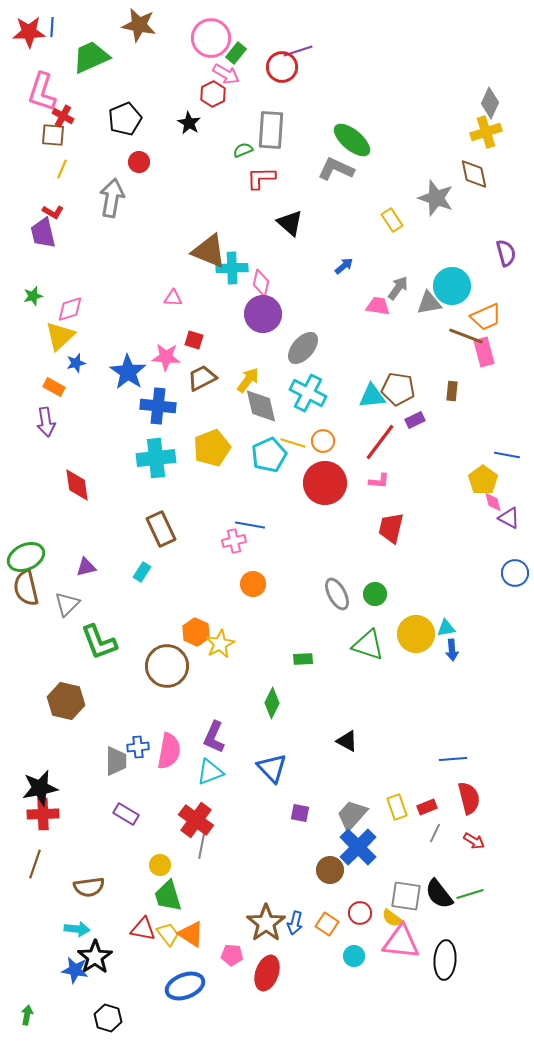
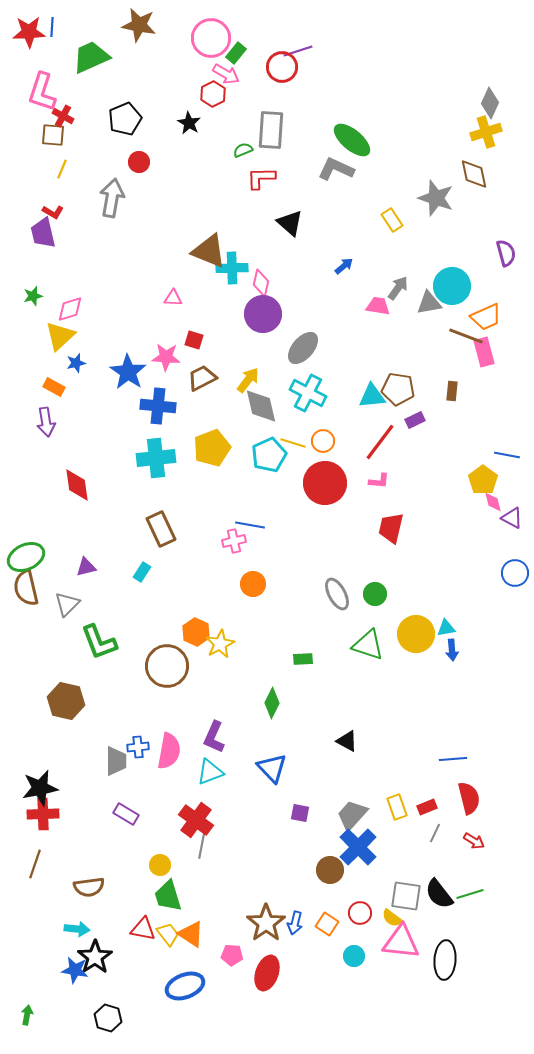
purple triangle at (509, 518): moved 3 px right
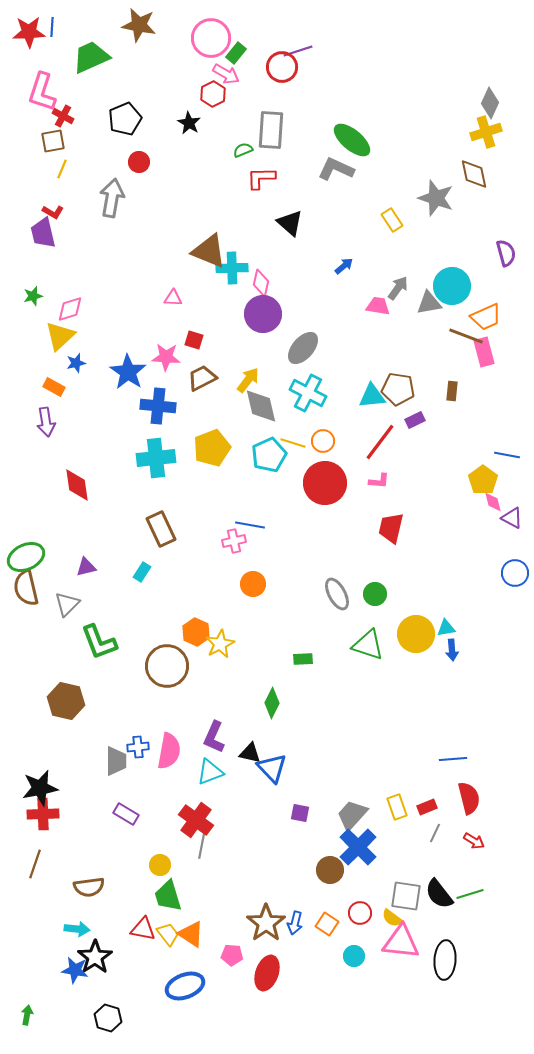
brown square at (53, 135): moved 6 px down; rotated 15 degrees counterclockwise
black triangle at (347, 741): moved 97 px left, 12 px down; rotated 15 degrees counterclockwise
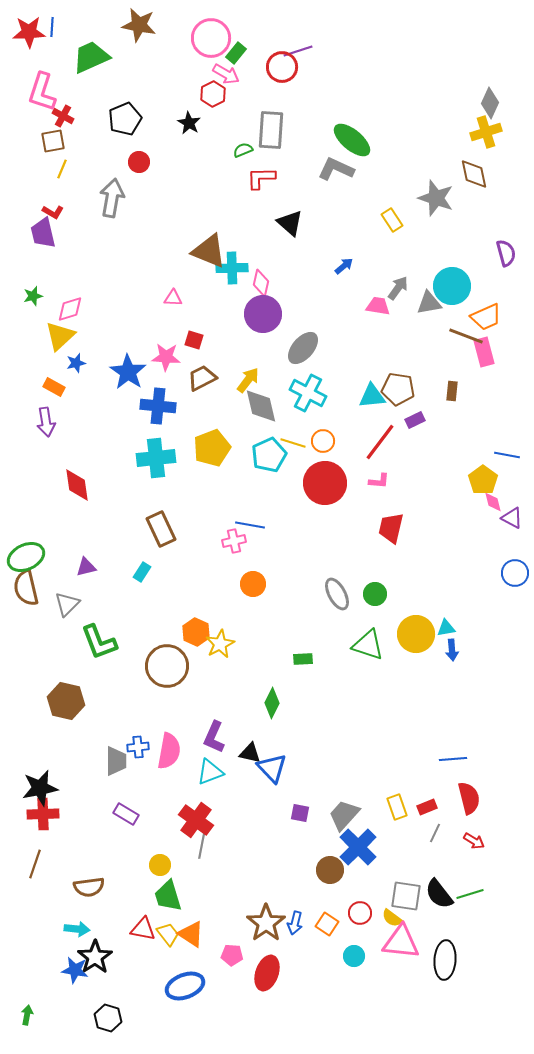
gray trapezoid at (352, 815): moved 8 px left
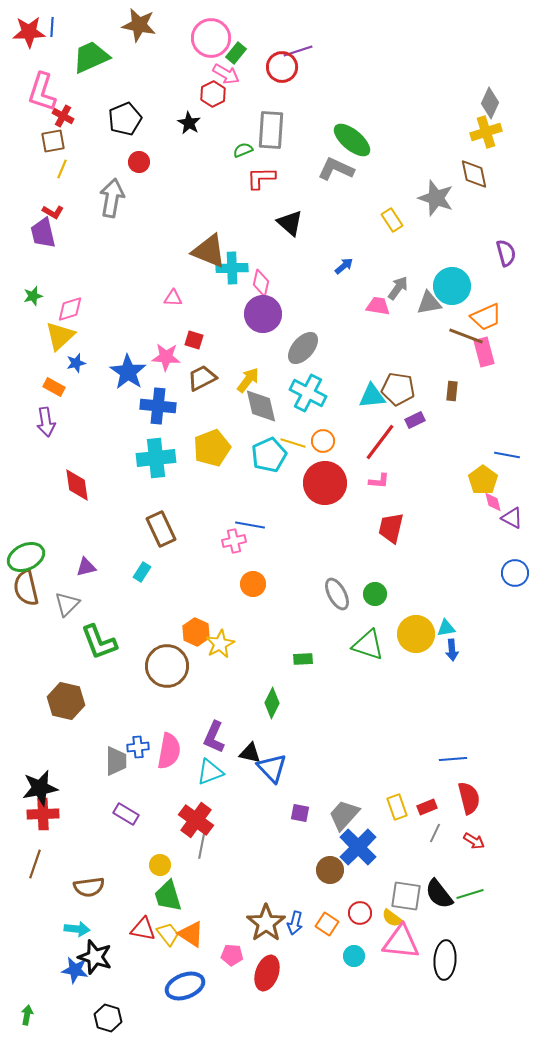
black star at (95, 957): rotated 20 degrees counterclockwise
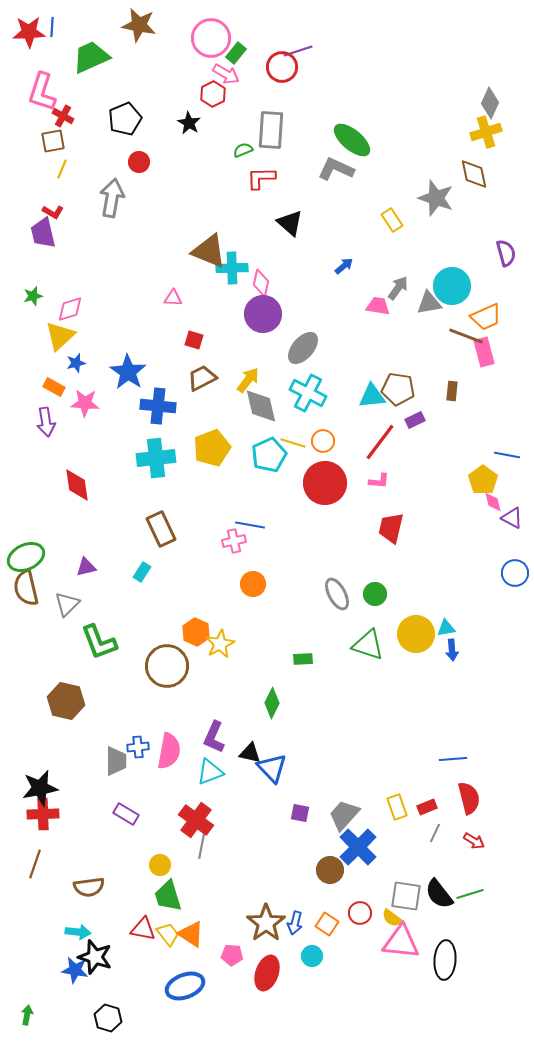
pink star at (166, 357): moved 81 px left, 46 px down
cyan arrow at (77, 929): moved 1 px right, 3 px down
cyan circle at (354, 956): moved 42 px left
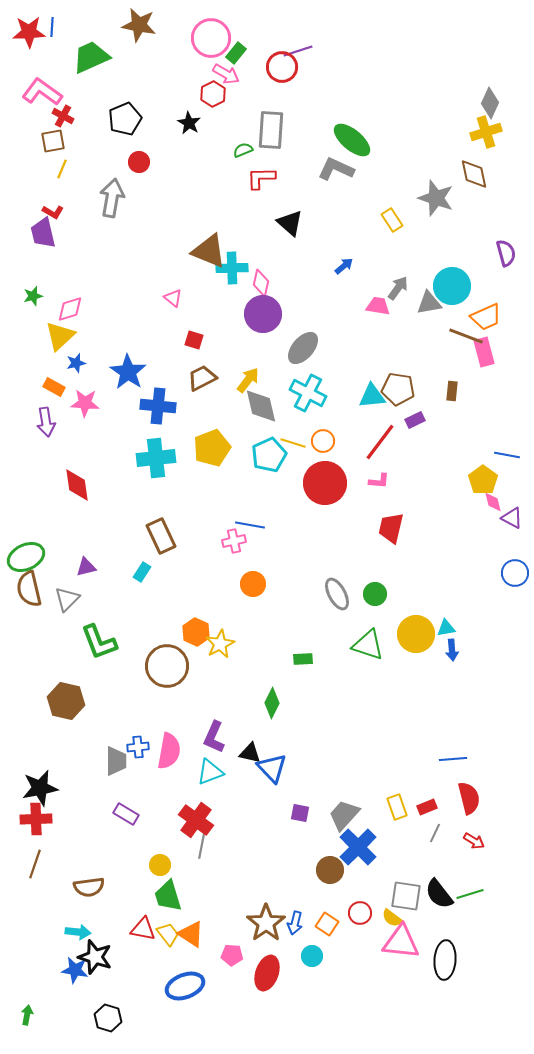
pink L-shape at (42, 92): rotated 108 degrees clockwise
pink triangle at (173, 298): rotated 36 degrees clockwise
brown rectangle at (161, 529): moved 7 px down
brown semicircle at (26, 588): moved 3 px right, 1 px down
gray triangle at (67, 604): moved 5 px up
red cross at (43, 814): moved 7 px left, 5 px down
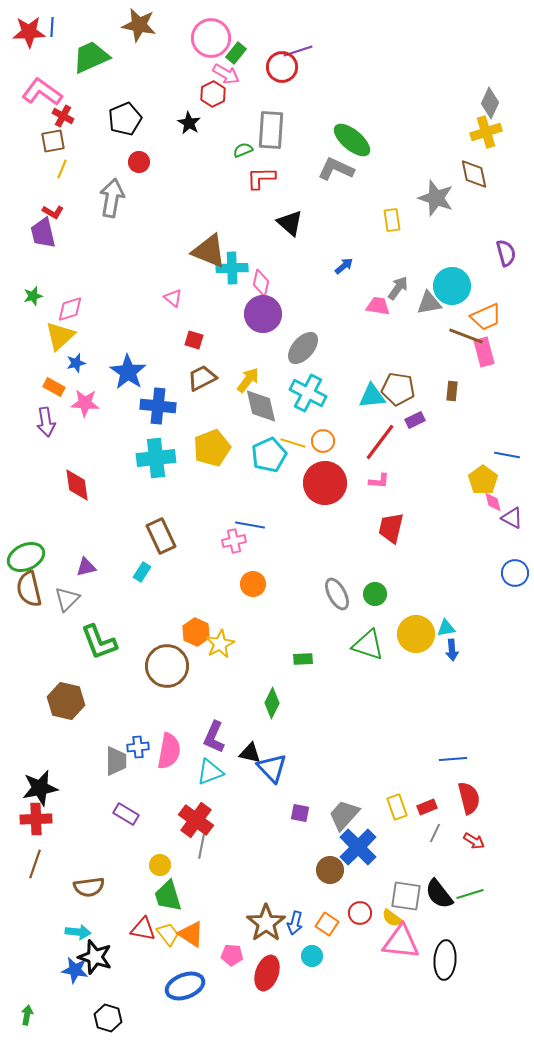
yellow rectangle at (392, 220): rotated 25 degrees clockwise
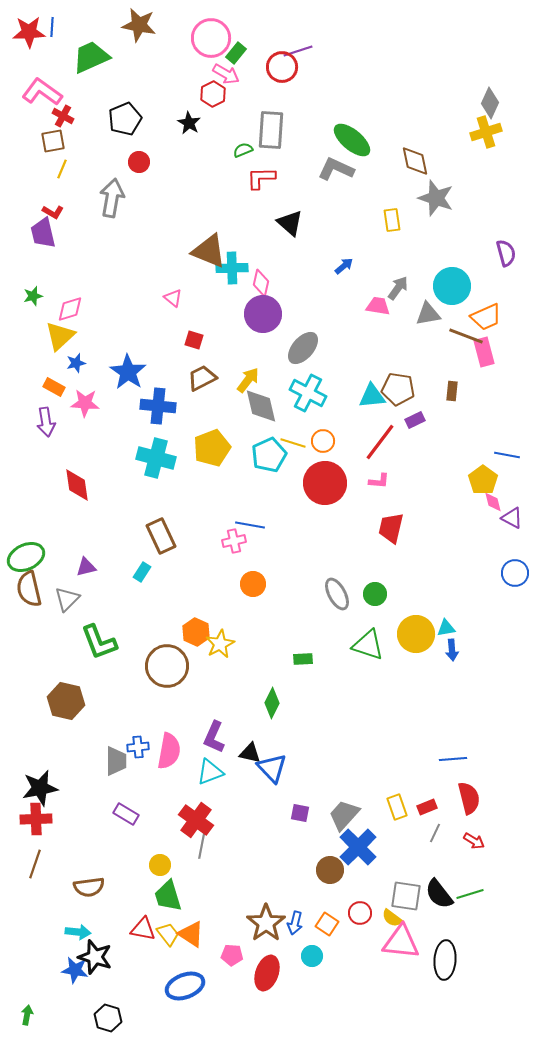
brown diamond at (474, 174): moved 59 px left, 13 px up
gray triangle at (429, 303): moved 1 px left, 11 px down
cyan cross at (156, 458): rotated 21 degrees clockwise
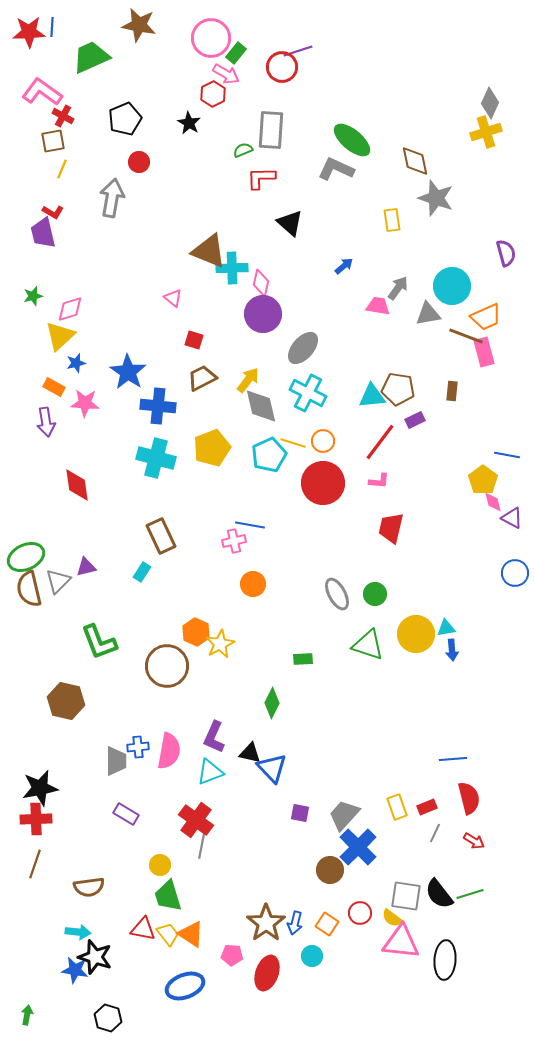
red circle at (325, 483): moved 2 px left
gray triangle at (67, 599): moved 9 px left, 18 px up
